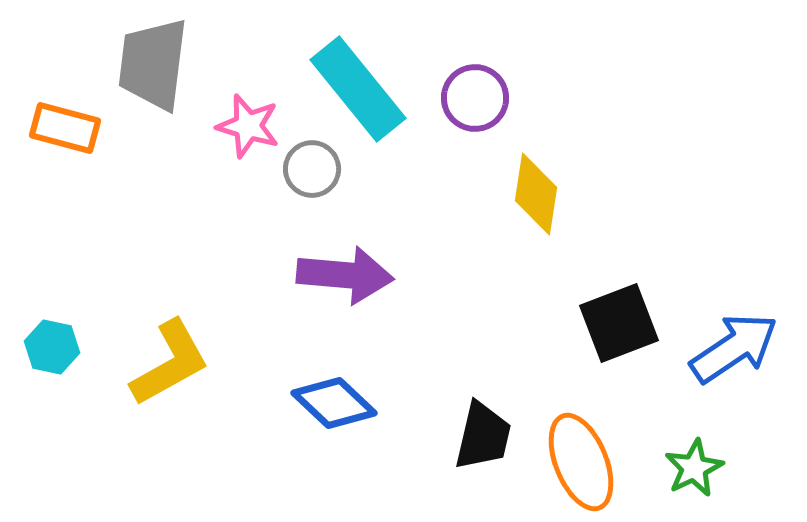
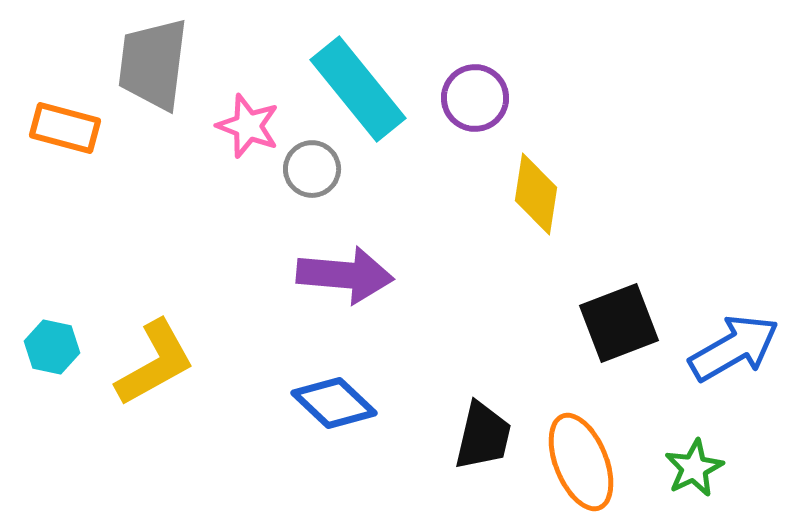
pink star: rotated 4 degrees clockwise
blue arrow: rotated 4 degrees clockwise
yellow L-shape: moved 15 px left
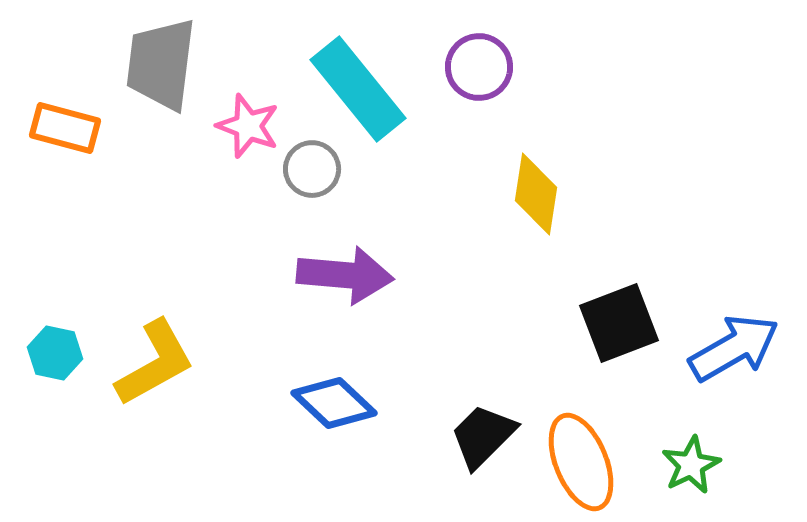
gray trapezoid: moved 8 px right
purple circle: moved 4 px right, 31 px up
cyan hexagon: moved 3 px right, 6 px down
black trapezoid: rotated 148 degrees counterclockwise
green star: moved 3 px left, 3 px up
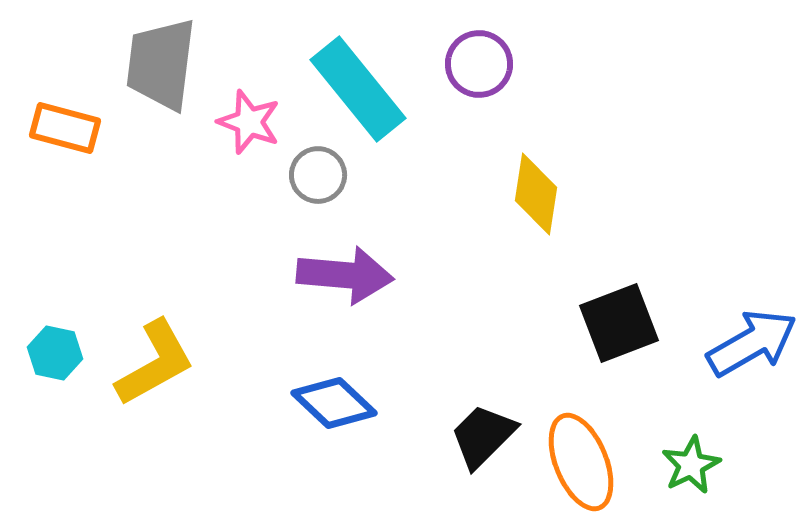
purple circle: moved 3 px up
pink star: moved 1 px right, 4 px up
gray circle: moved 6 px right, 6 px down
blue arrow: moved 18 px right, 5 px up
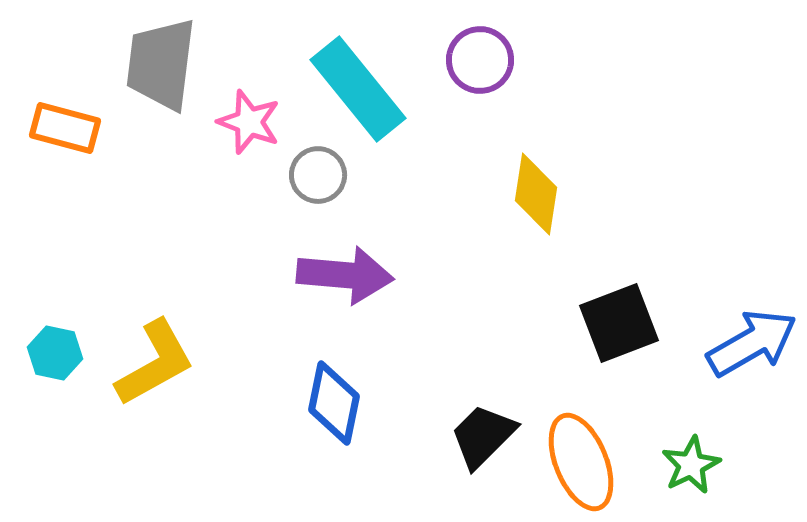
purple circle: moved 1 px right, 4 px up
blue diamond: rotated 58 degrees clockwise
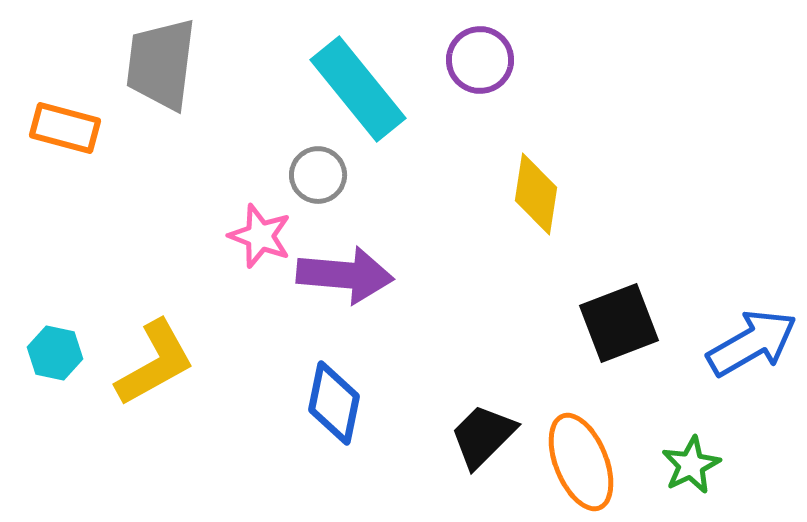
pink star: moved 11 px right, 114 px down
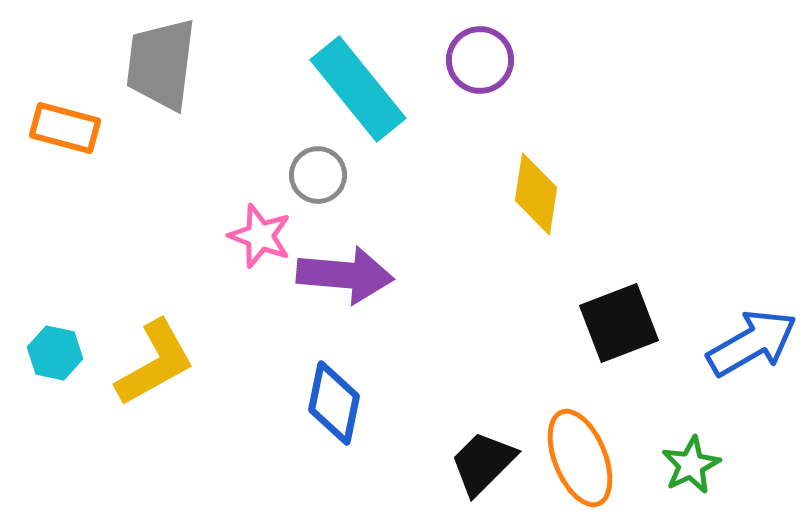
black trapezoid: moved 27 px down
orange ellipse: moved 1 px left, 4 px up
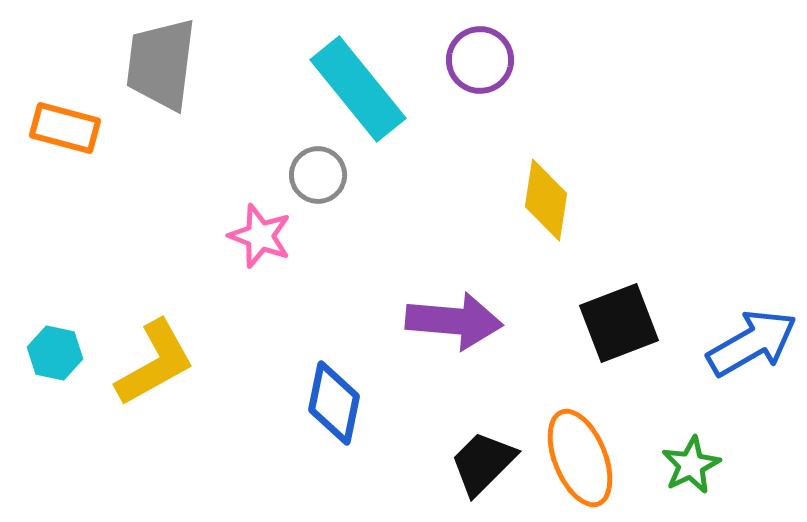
yellow diamond: moved 10 px right, 6 px down
purple arrow: moved 109 px right, 46 px down
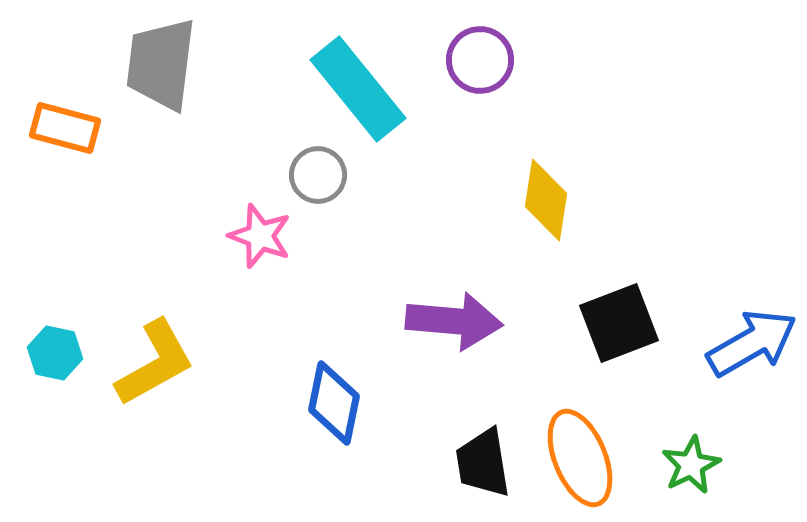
black trapezoid: rotated 54 degrees counterclockwise
